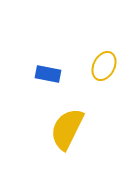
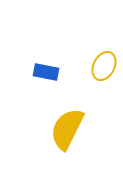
blue rectangle: moved 2 px left, 2 px up
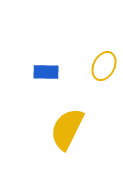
blue rectangle: rotated 10 degrees counterclockwise
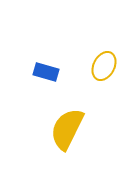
blue rectangle: rotated 15 degrees clockwise
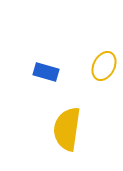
yellow semicircle: rotated 18 degrees counterclockwise
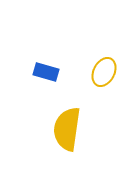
yellow ellipse: moved 6 px down
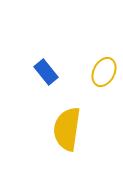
blue rectangle: rotated 35 degrees clockwise
